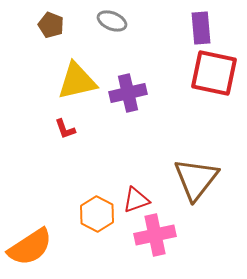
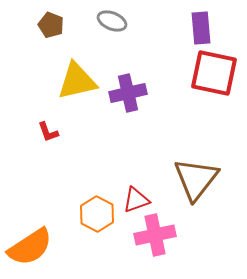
red L-shape: moved 17 px left, 3 px down
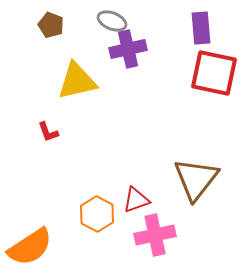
purple cross: moved 44 px up
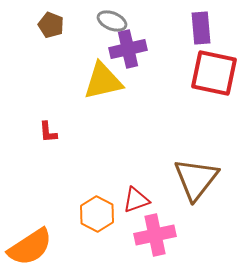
yellow triangle: moved 26 px right
red L-shape: rotated 15 degrees clockwise
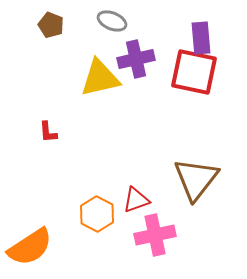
purple rectangle: moved 10 px down
purple cross: moved 8 px right, 10 px down
red square: moved 20 px left, 1 px up
yellow triangle: moved 3 px left, 3 px up
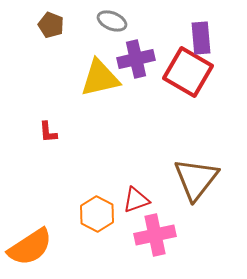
red square: moved 6 px left; rotated 18 degrees clockwise
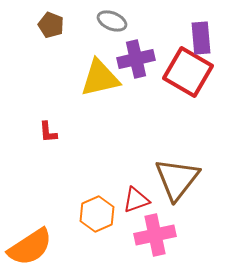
brown triangle: moved 19 px left
orange hexagon: rotated 8 degrees clockwise
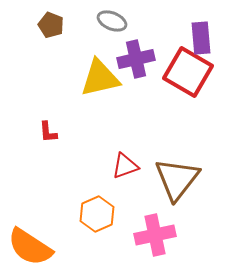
red triangle: moved 11 px left, 34 px up
orange semicircle: rotated 66 degrees clockwise
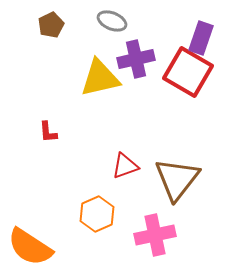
brown pentagon: rotated 25 degrees clockwise
purple rectangle: rotated 24 degrees clockwise
